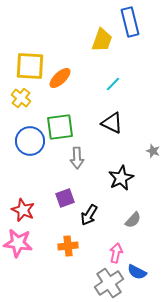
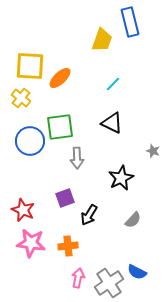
pink star: moved 13 px right
pink arrow: moved 38 px left, 25 px down
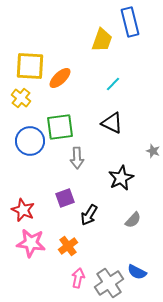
orange cross: rotated 30 degrees counterclockwise
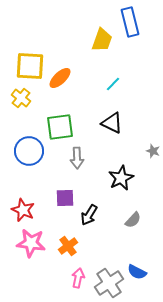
blue circle: moved 1 px left, 10 px down
purple square: rotated 18 degrees clockwise
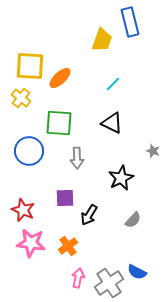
green square: moved 1 px left, 4 px up; rotated 12 degrees clockwise
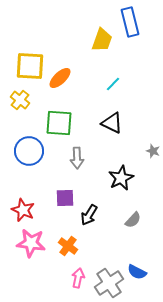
yellow cross: moved 1 px left, 2 px down
orange cross: rotated 18 degrees counterclockwise
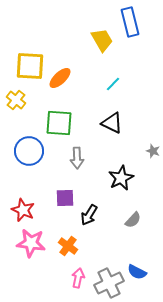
yellow trapezoid: rotated 50 degrees counterclockwise
yellow cross: moved 4 px left
gray cross: rotated 8 degrees clockwise
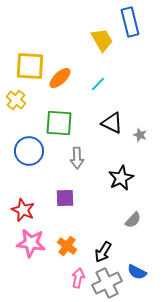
cyan line: moved 15 px left
gray star: moved 13 px left, 16 px up
black arrow: moved 14 px right, 37 px down
orange cross: moved 1 px left
gray cross: moved 2 px left
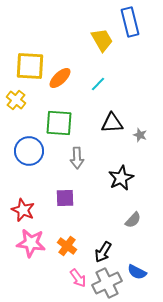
black triangle: rotated 30 degrees counterclockwise
pink arrow: rotated 132 degrees clockwise
